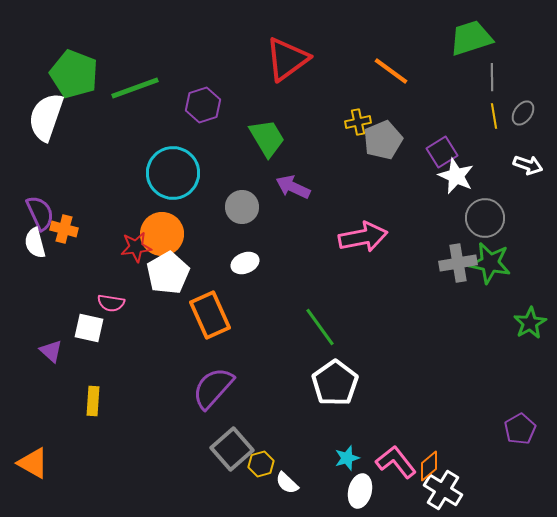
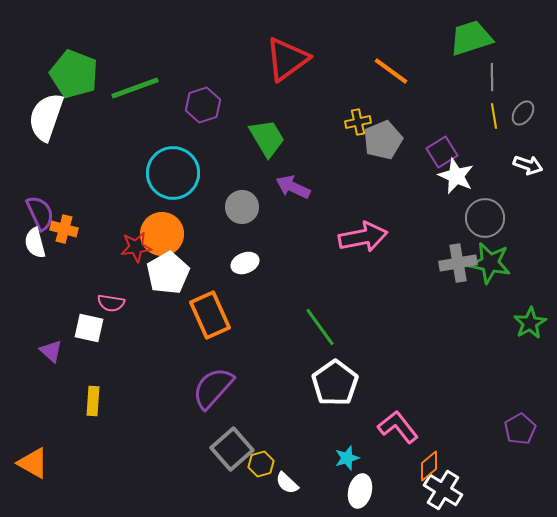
pink L-shape at (396, 462): moved 2 px right, 35 px up
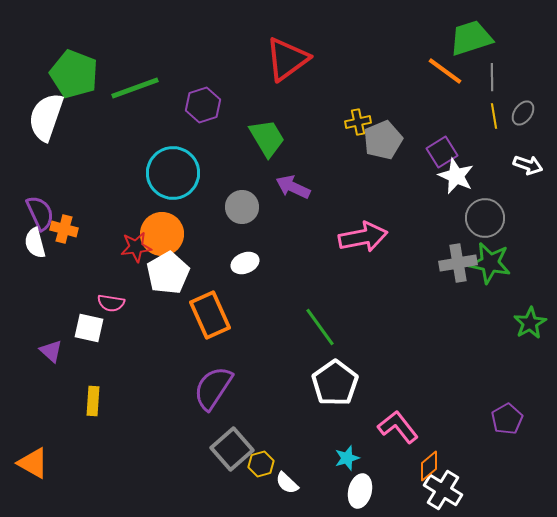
orange line at (391, 71): moved 54 px right
purple semicircle at (213, 388): rotated 9 degrees counterclockwise
purple pentagon at (520, 429): moved 13 px left, 10 px up
